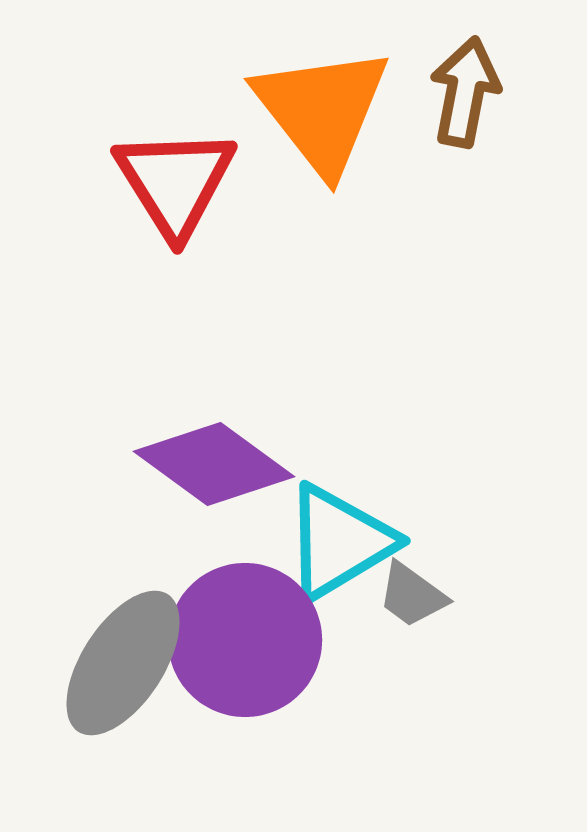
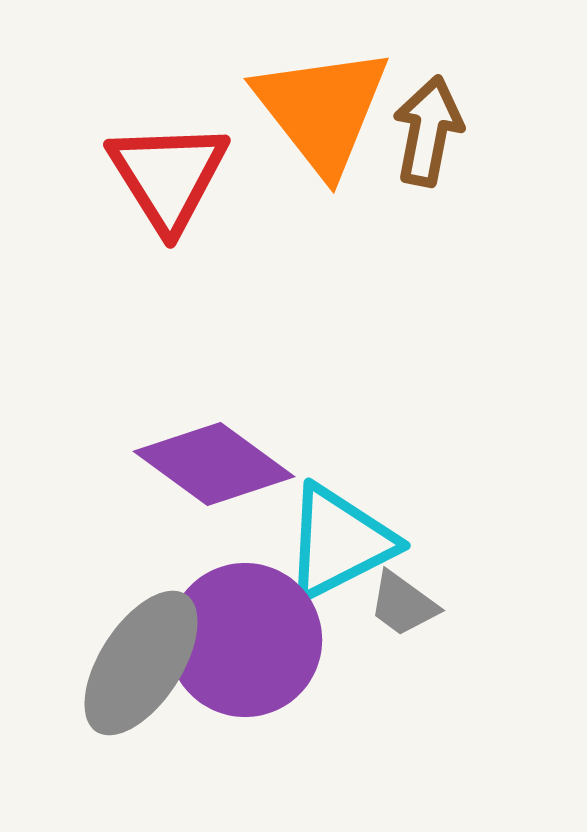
brown arrow: moved 37 px left, 39 px down
red triangle: moved 7 px left, 6 px up
cyan triangle: rotated 4 degrees clockwise
gray trapezoid: moved 9 px left, 9 px down
gray ellipse: moved 18 px right
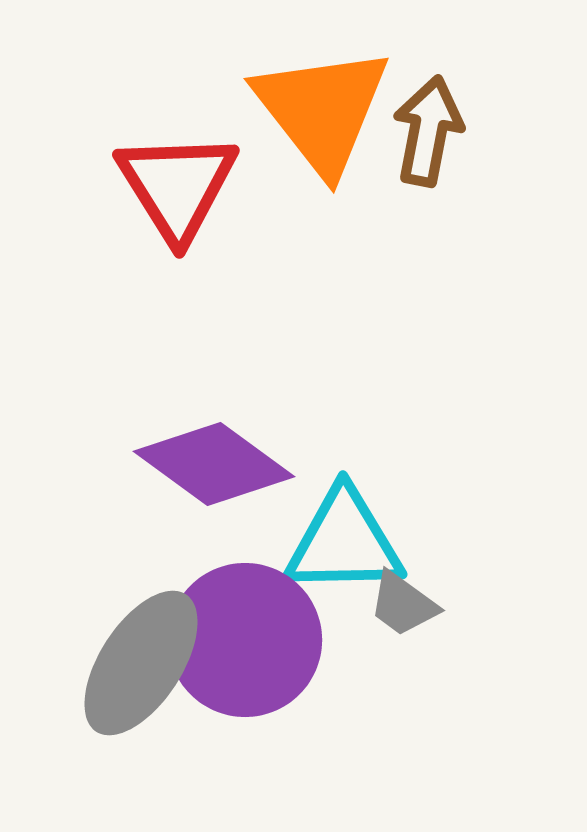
red triangle: moved 9 px right, 10 px down
cyan triangle: moved 5 px right; rotated 26 degrees clockwise
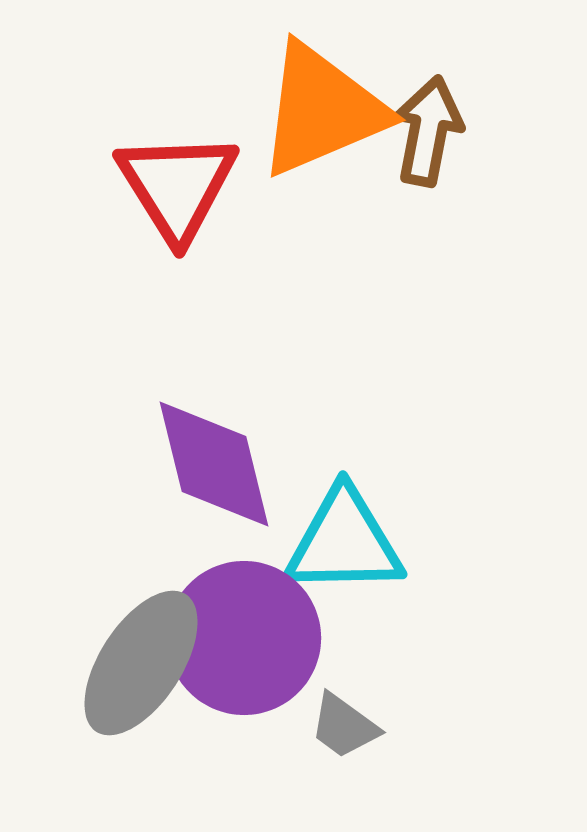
orange triangle: rotated 45 degrees clockwise
purple diamond: rotated 40 degrees clockwise
gray trapezoid: moved 59 px left, 122 px down
purple circle: moved 1 px left, 2 px up
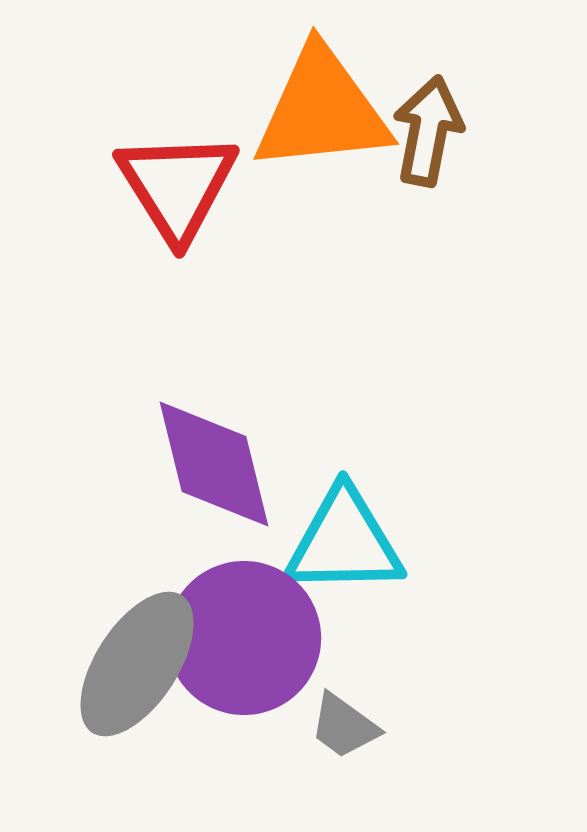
orange triangle: rotated 17 degrees clockwise
gray ellipse: moved 4 px left, 1 px down
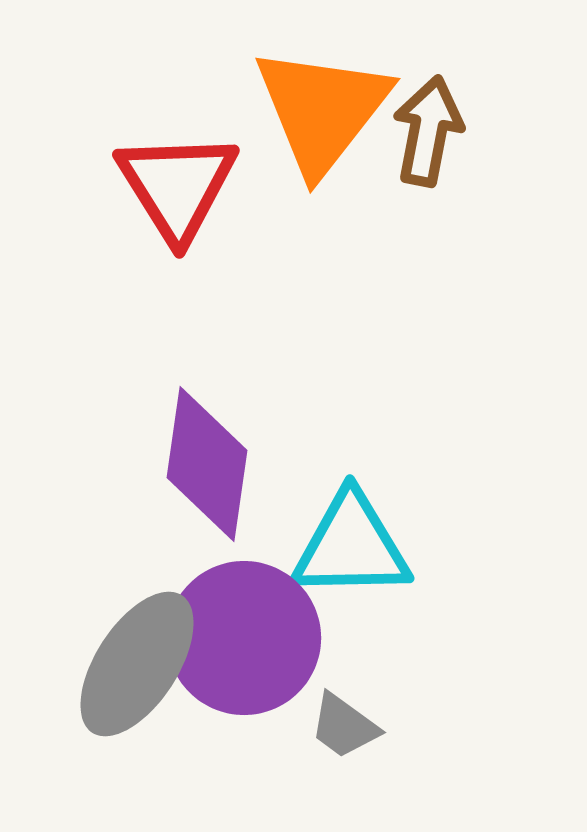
orange triangle: rotated 46 degrees counterclockwise
purple diamond: moved 7 px left; rotated 22 degrees clockwise
cyan triangle: moved 7 px right, 4 px down
